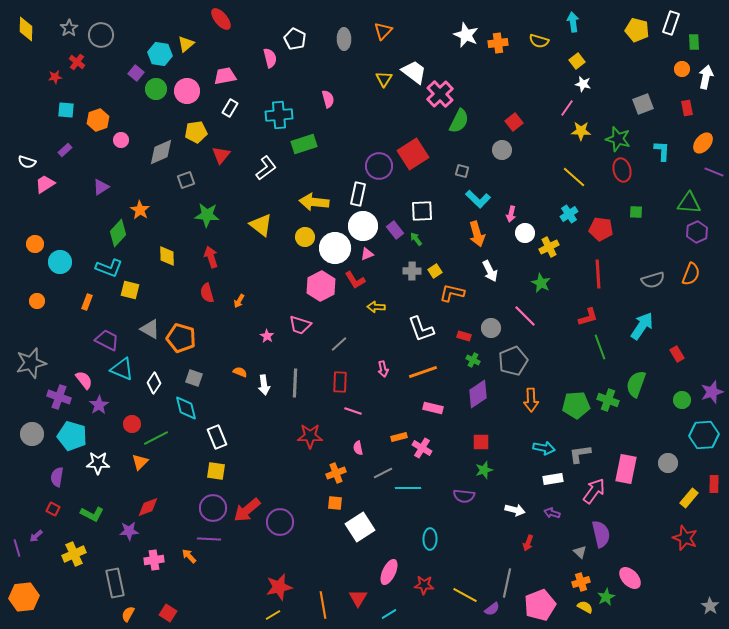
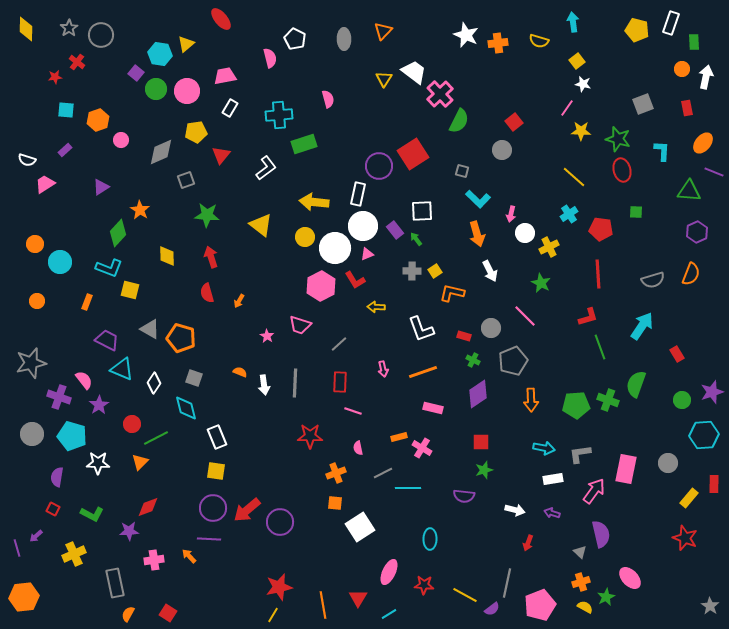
white semicircle at (27, 162): moved 2 px up
green triangle at (689, 203): moved 12 px up
yellow line at (273, 615): rotated 28 degrees counterclockwise
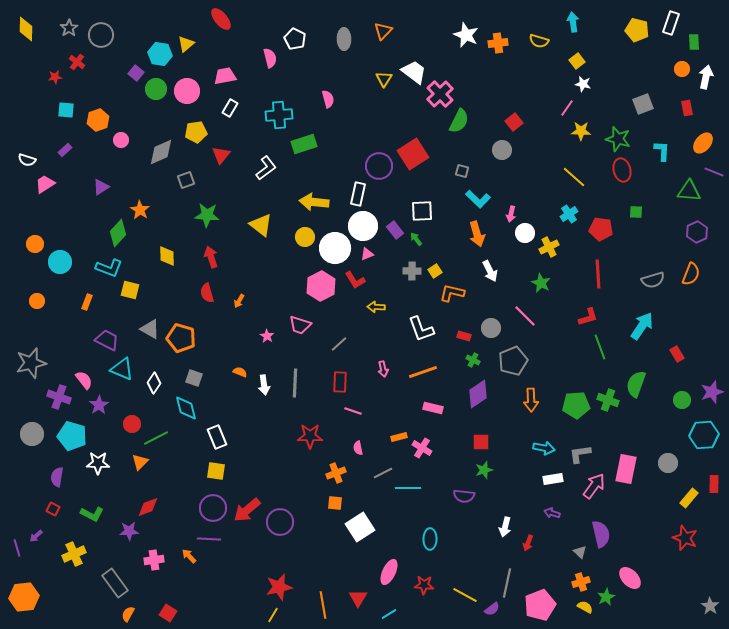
pink arrow at (594, 491): moved 5 px up
white arrow at (515, 510): moved 10 px left, 17 px down; rotated 90 degrees clockwise
gray rectangle at (115, 583): rotated 24 degrees counterclockwise
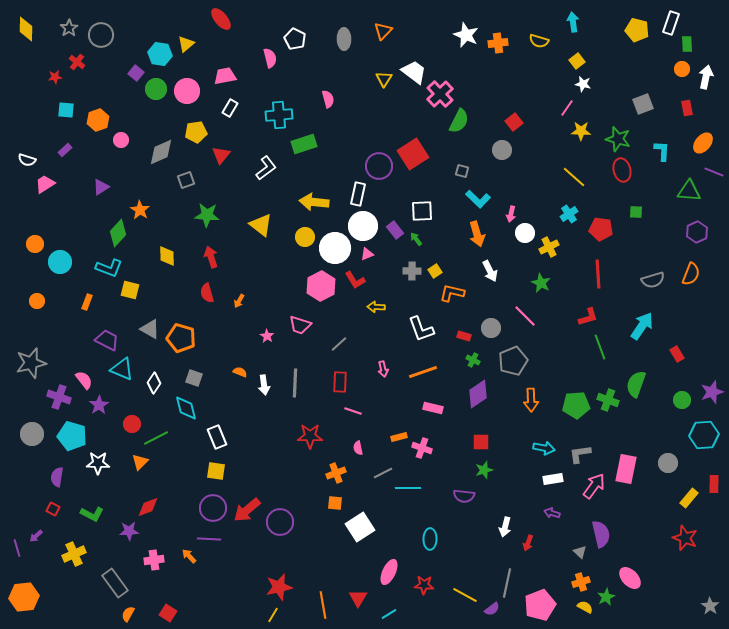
green rectangle at (694, 42): moved 7 px left, 2 px down
pink cross at (422, 448): rotated 12 degrees counterclockwise
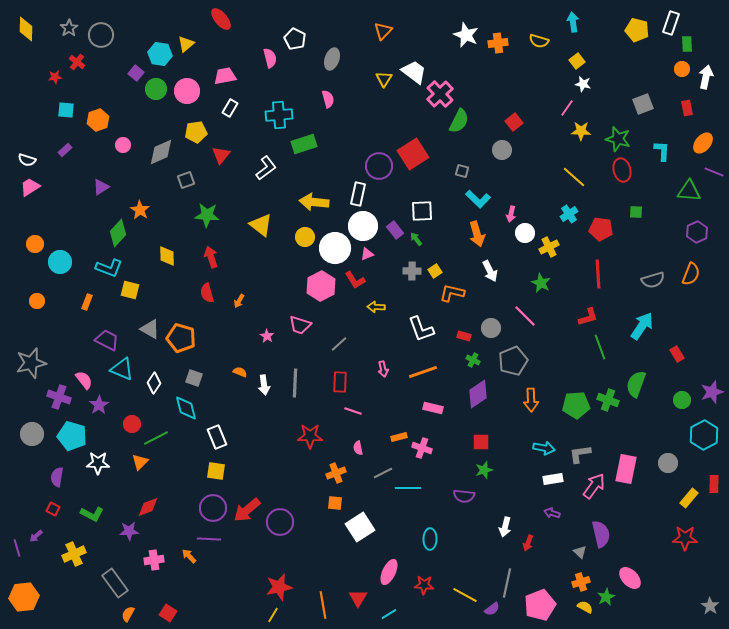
gray ellipse at (344, 39): moved 12 px left, 20 px down; rotated 20 degrees clockwise
pink circle at (121, 140): moved 2 px right, 5 px down
pink trapezoid at (45, 184): moved 15 px left, 3 px down
cyan hexagon at (704, 435): rotated 24 degrees counterclockwise
red star at (685, 538): rotated 20 degrees counterclockwise
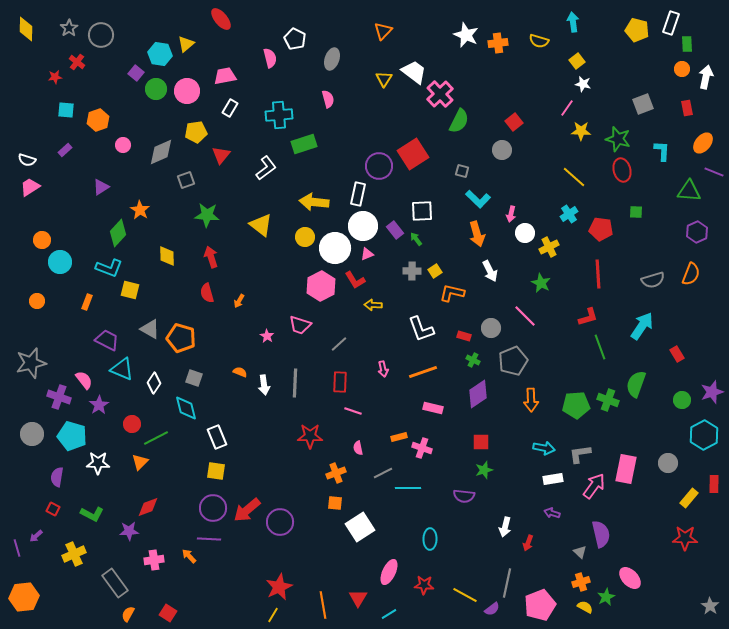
orange circle at (35, 244): moved 7 px right, 4 px up
yellow arrow at (376, 307): moved 3 px left, 2 px up
red star at (279, 587): rotated 12 degrees counterclockwise
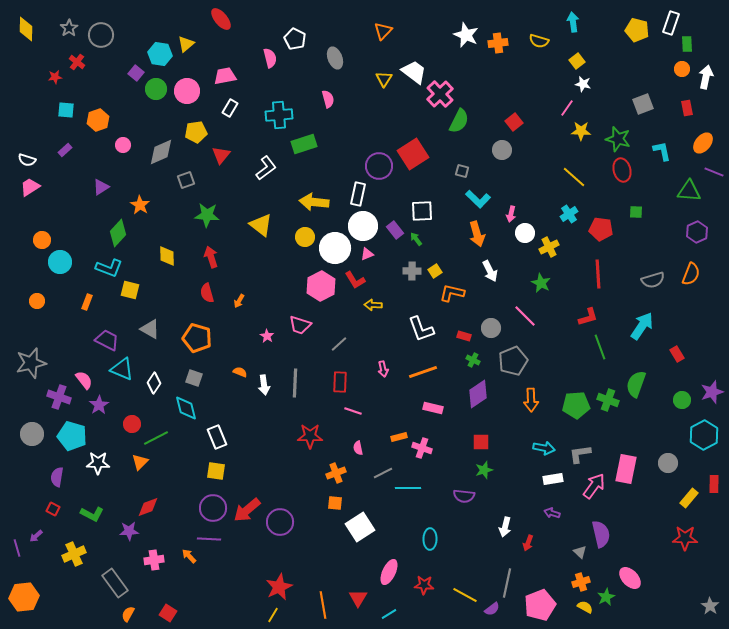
gray ellipse at (332, 59): moved 3 px right, 1 px up; rotated 40 degrees counterclockwise
cyan L-shape at (662, 151): rotated 15 degrees counterclockwise
orange star at (140, 210): moved 5 px up
orange pentagon at (181, 338): moved 16 px right
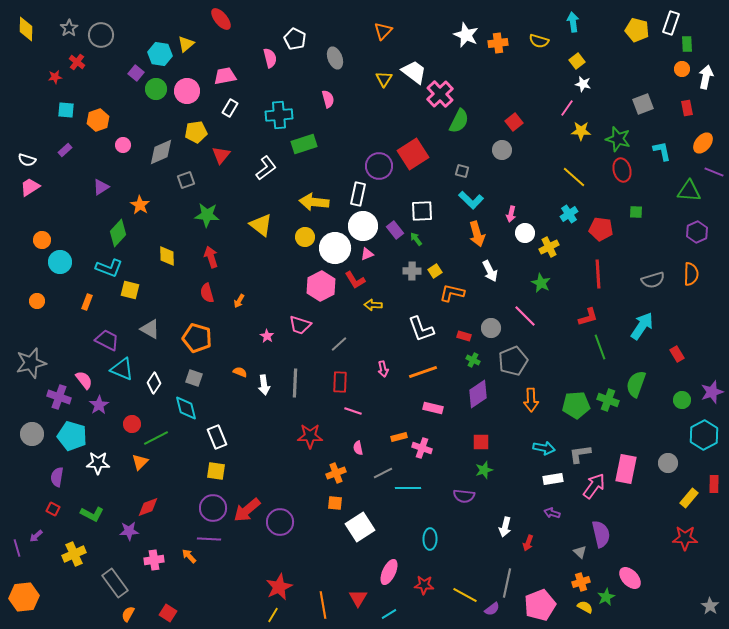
cyan L-shape at (478, 199): moved 7 px left, 1 px down
orange semicircle at (691, 274): rotated 20 degrees counterclockwise
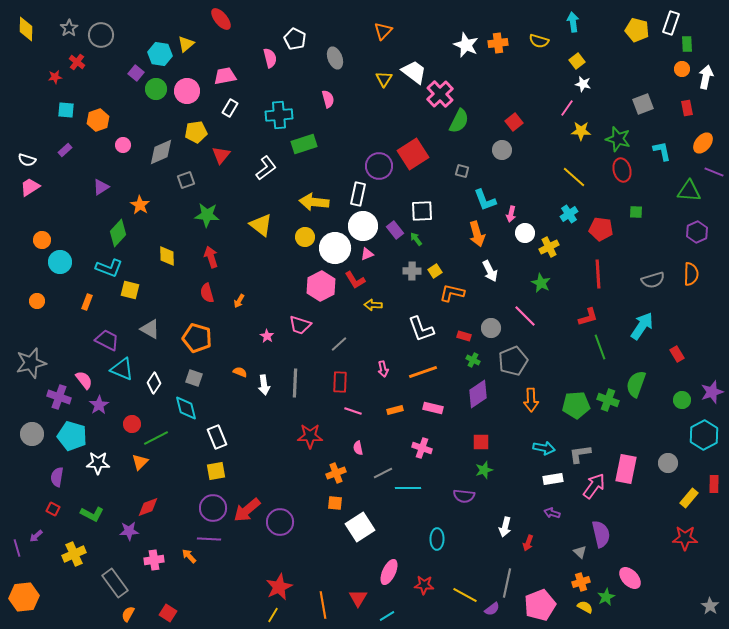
white star at (466, 35): moved 10 px down
cyan L-shape at (471, 200): moved 14 px right; rotated 25 degrees clockwise
orange rectangle at (399, 437): moved 4 px left, 27 px up
yellow square at (216, 471): rotated 18 degrees counterclockwise
cyan ellipse at (430, 539): moved 7 px right
cyan line at (389, 614): moved 2 px left, 2 px down
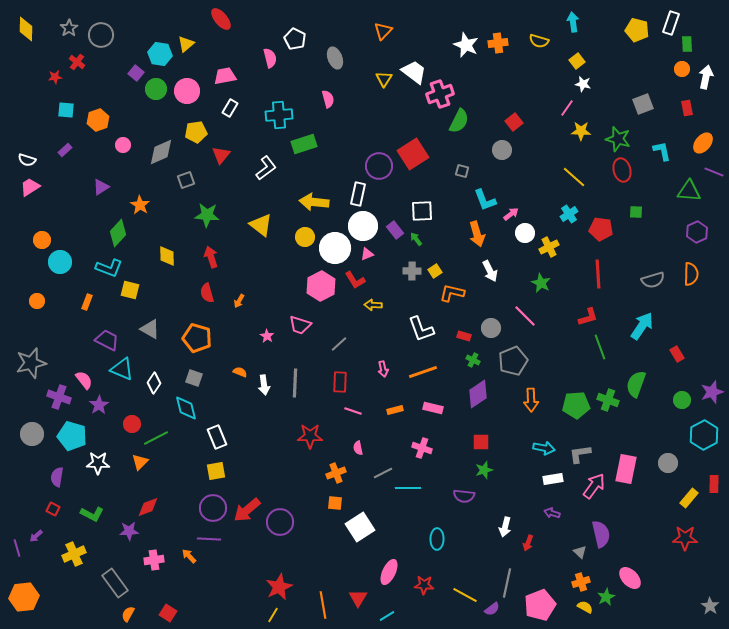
pink cross at (440, 94): rotated 24 degrees clockwise
pink arrow at (511, 214): rotated 140 degrees counterclockwise
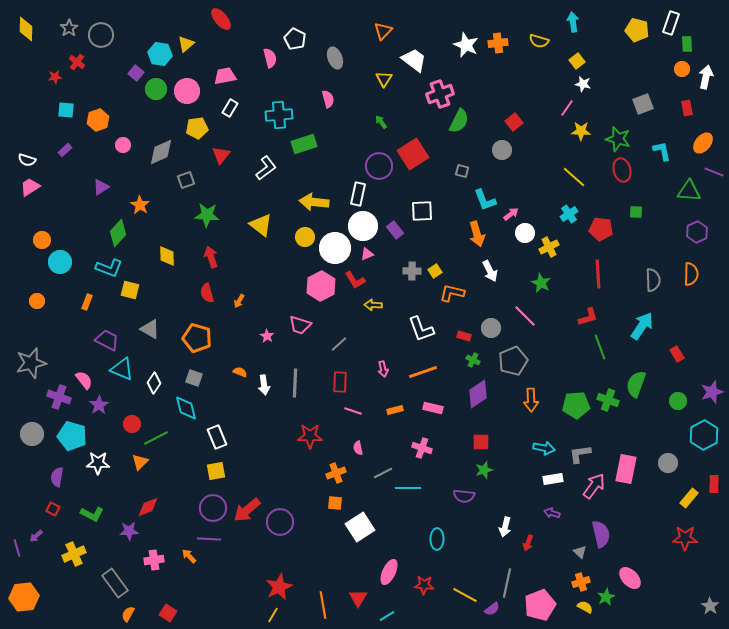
white trapezoid at (414, 72): moved 12 px up
yellow pentagon at (196, 132): moved 1 px right, 4 px up
green arrow at (416, 239): moved 35 px left, 117 px up
gray semicircle at (653, 280): rotated 75 degrees counterclockwise
green circle at (682, 400): moved 4 px left, 1 px down
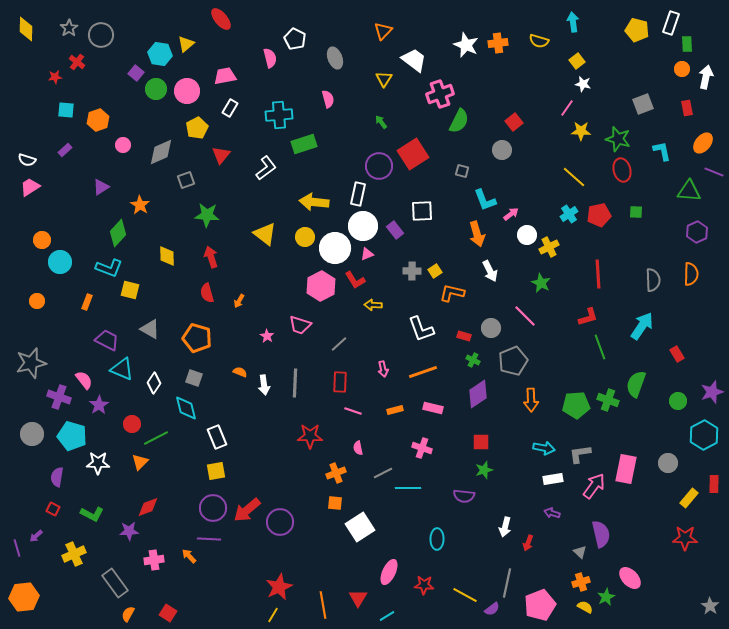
yellow pentagon at (197, 128): rotated 20 degrees counterclockwise
yellow triangle at (261, 225): moved 4 px right, 9 px down
red pentagon at (601, 229): moved 2 px left, 14 px up; rotated 20 degrees counterclockwise
white circle at (525, 233): moved 2 px right, 2 px down
